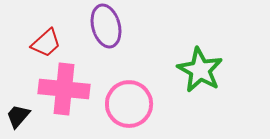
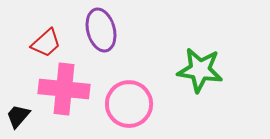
purple ellipse: moved 5 px left, 4 px down
green star: rotated 21 degrees counterclockwise
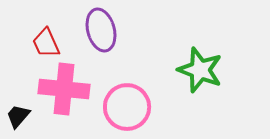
red trapezoid: rotated 108 degrees clockwise
green star: rotated 12 degrees clockwise
pink circle: moved 2 px left, 3 px down
